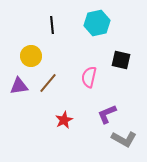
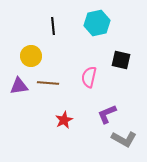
black line: moved 1 px right, 1 px down
brown line: rotated 55 degrees clockwise
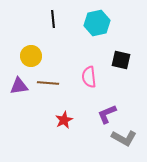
black line: moved 7 px up
pink semicircle: rotated 20 degrees counterclockwise
gray L-shape: moved 1 px up
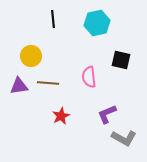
red star: moved 3 px left, 4 px up
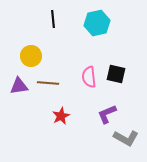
black square: moved 5 px left, 14 px down
gray L-shape: moved 2 px right
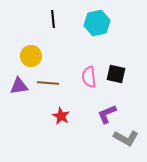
red star: rotated 18 degrees counterclockwise
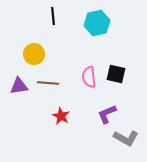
black line: moved 3 px up
yellow circle: moved 3 px right, 2 px up
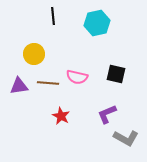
pink semicircle: moved 12 px left; rotated 70 degrees counterclockwise
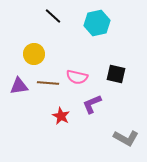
black line: rotated 42 degrees counterclockwise
purple L-shape: moved 15 px left, 10 px up
